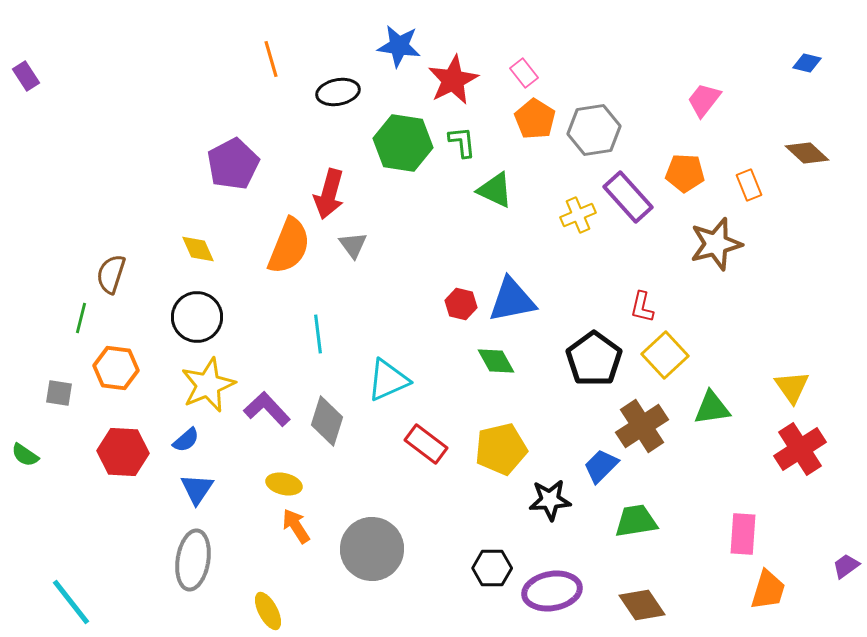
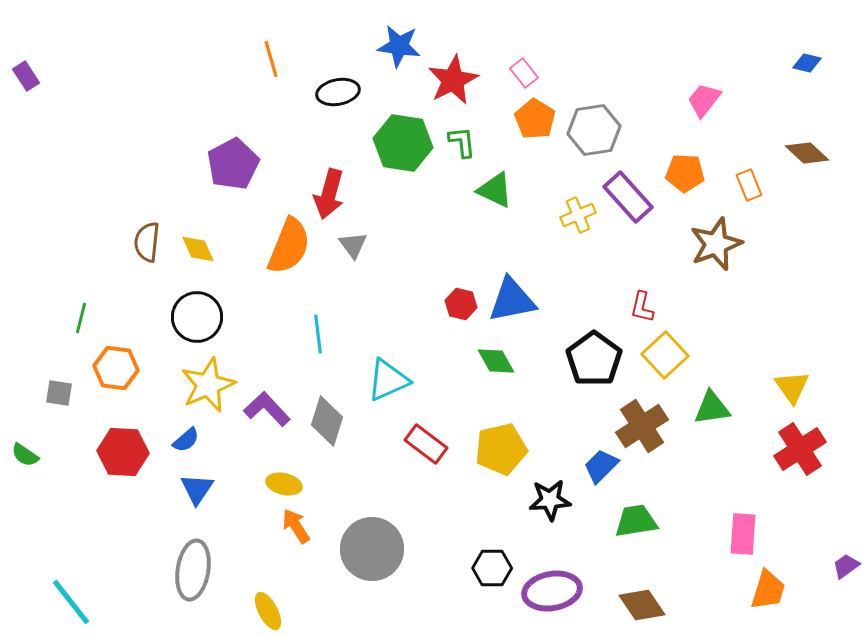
brown star at (716, 244): rotated 6 degrees counterclockwise
brown semicircle at (111, 274): moved 36 px right, 32 px up; rotated 12 degrees counterclockwise
gray ellipse at (193, 560): moved 10 px down
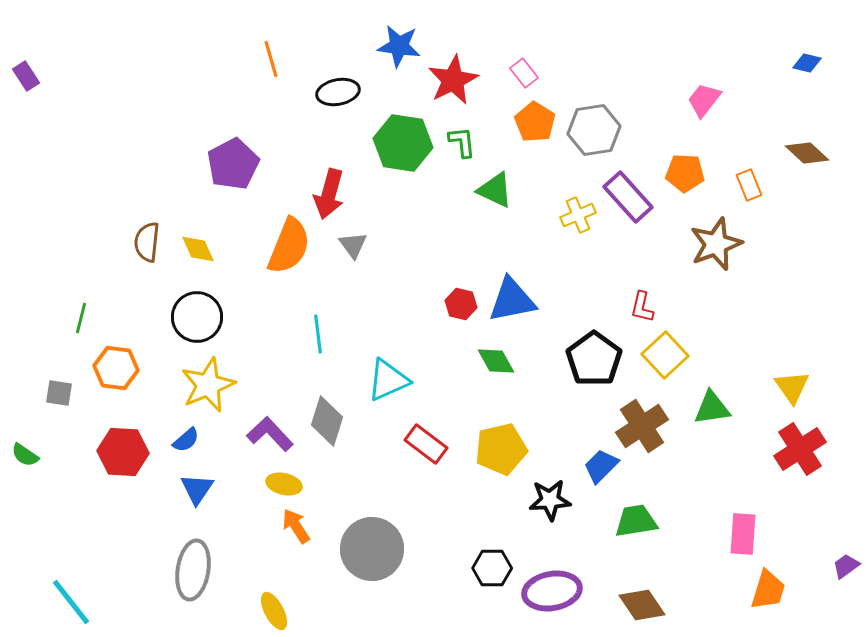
orange pentagon at (535, 119): moved 3 px down
purple L-shape at (267, 409): moved 3 px right, 25 px down
yellow ellipse at (268, 611): moved 6 px right
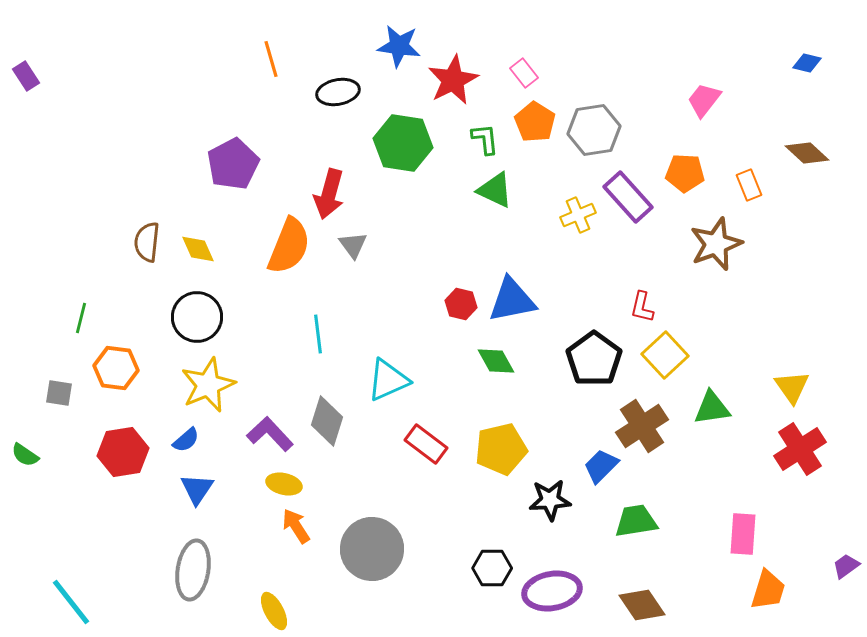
green L-shape at (462, 142): moved 23 px right, 3 px up
red hexagon at (123, 452): rotated 12 degrees counterclockwise
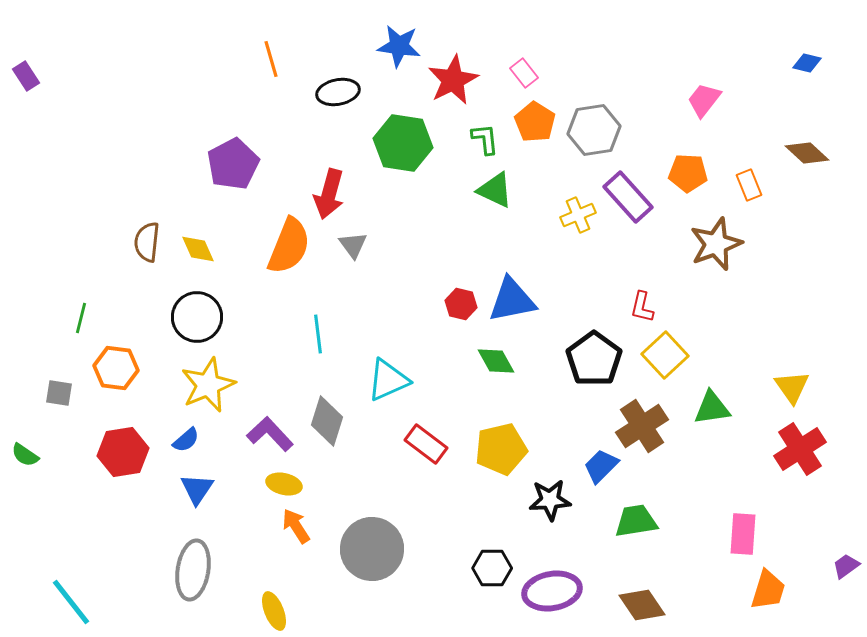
orange pentagon at (685, 173): moved 3 px right
yellow ellipse at (274, 611): rotated 6 degrees clockwise
